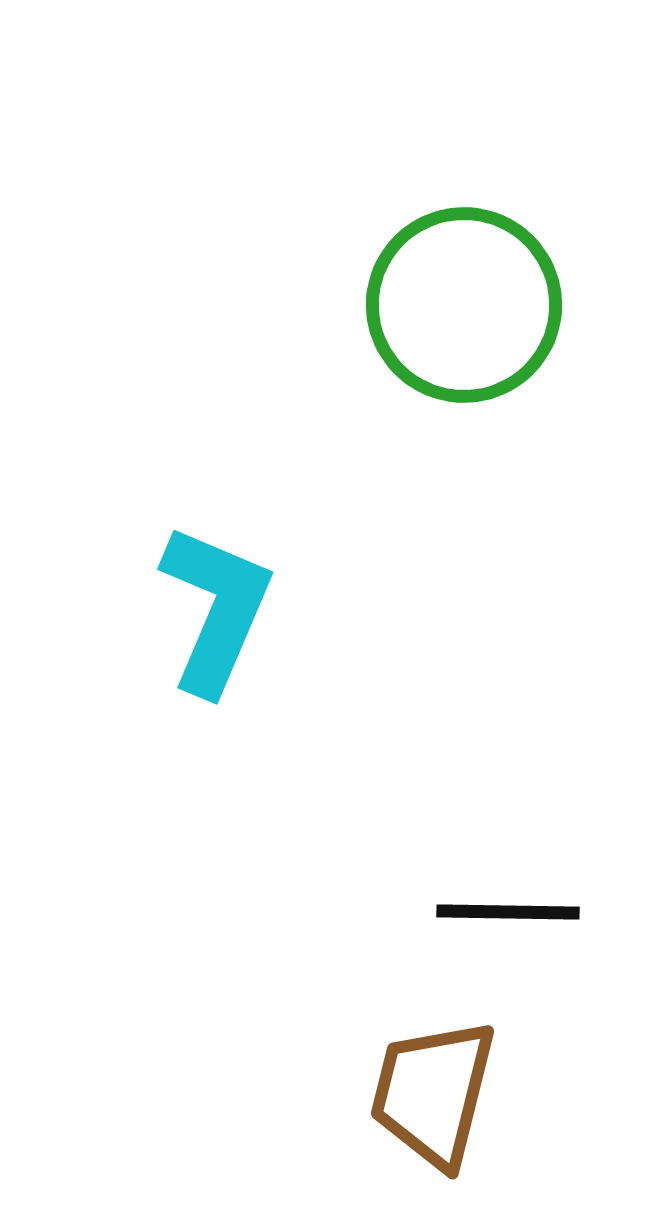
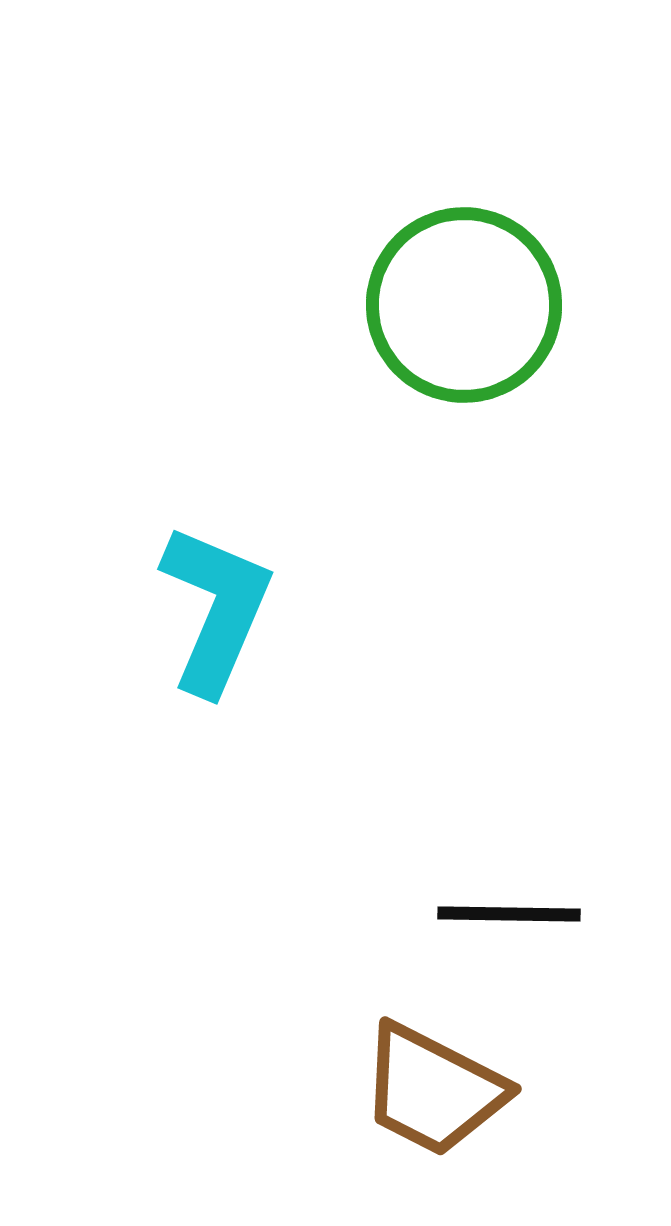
black line: moved 1 px right, 2 px down
brown trapezoid: moved 3 px up; rotated 77 degrees counterclockwise
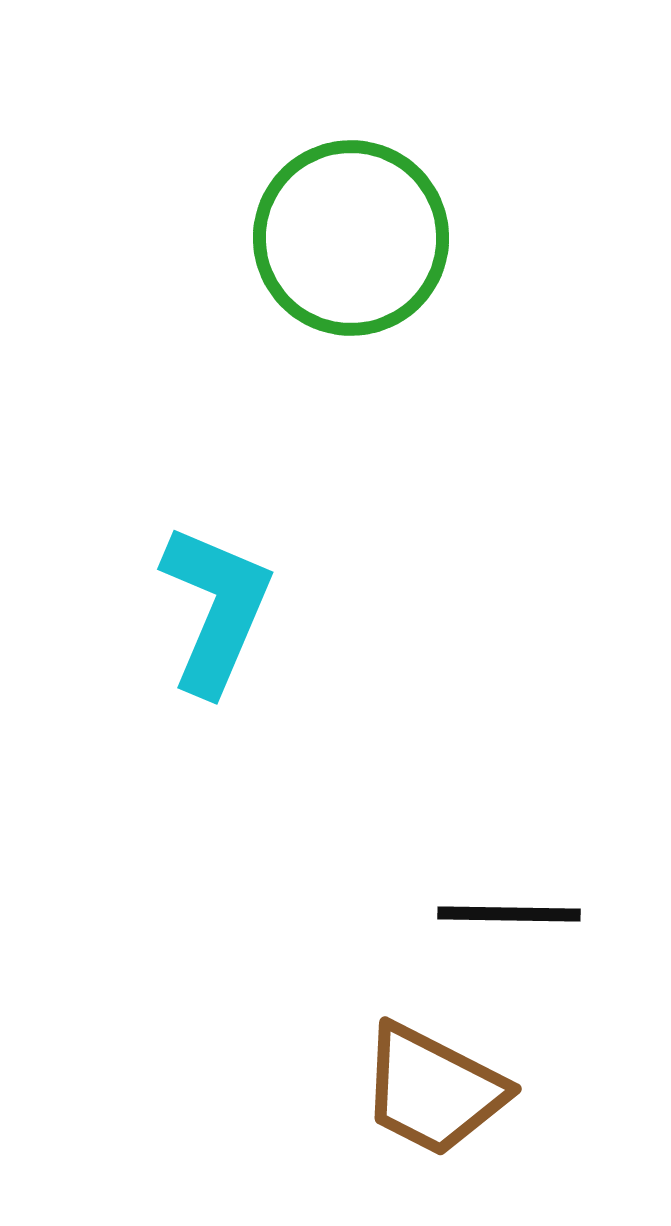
green circle: moved 113 px left, 67 px up
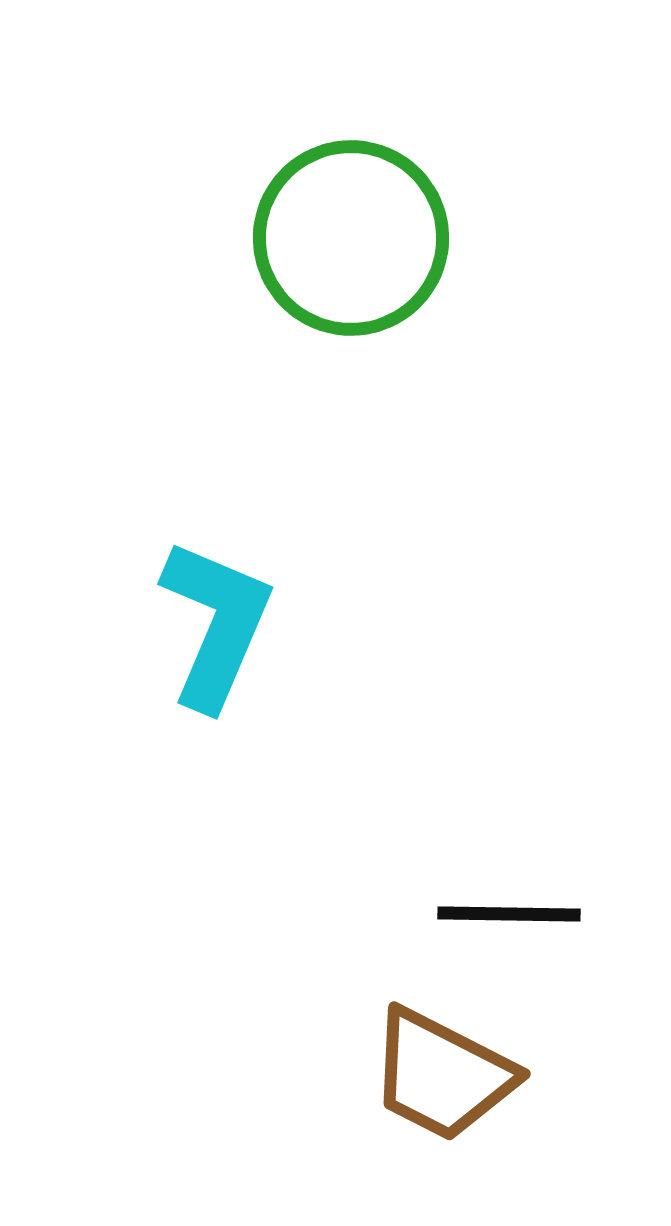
cyan L-shape: moved 15 px down
brown trapezoid: moved 9 px right, 15 px up
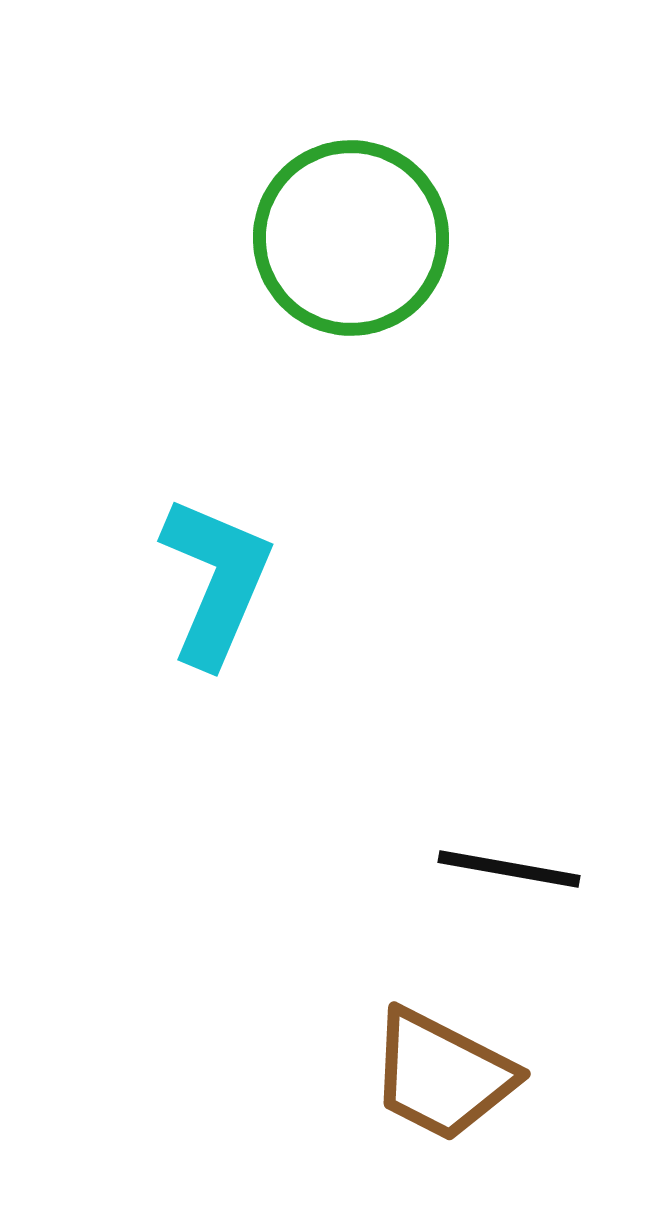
cyan L-shape: moved 43 px up
black line: moved 45 px up; rotated 9 degrees clockwise
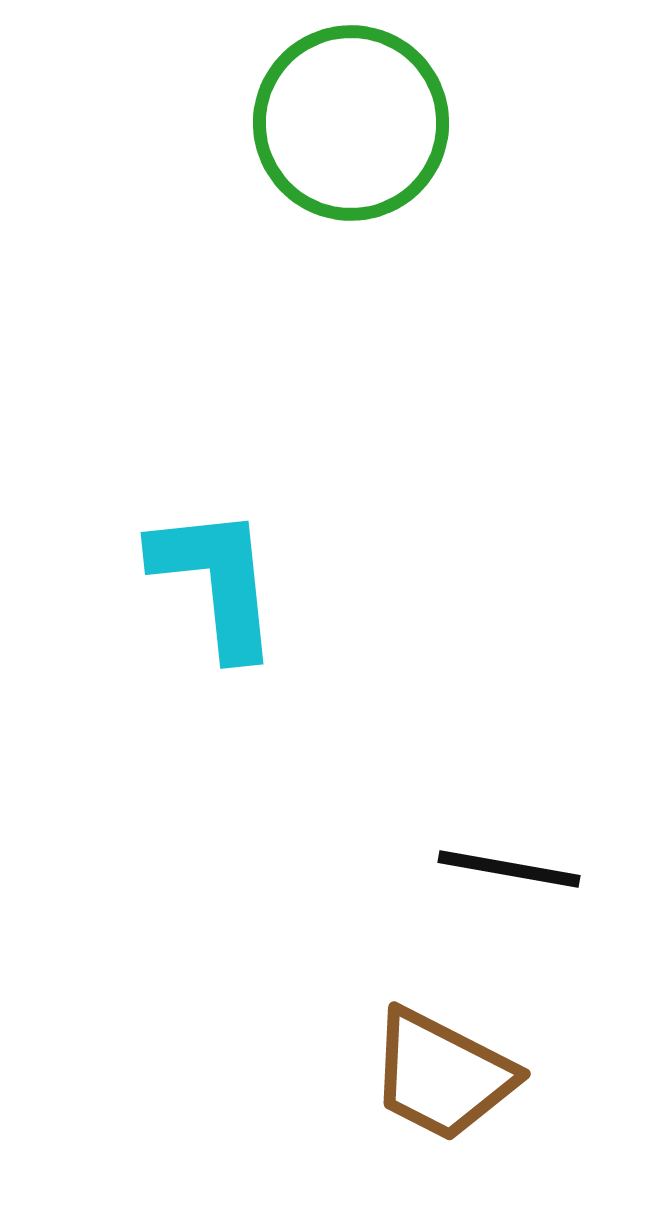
green circle: moved 115 px up
cyan L-shape: rotated 29 degrees counterclockwise
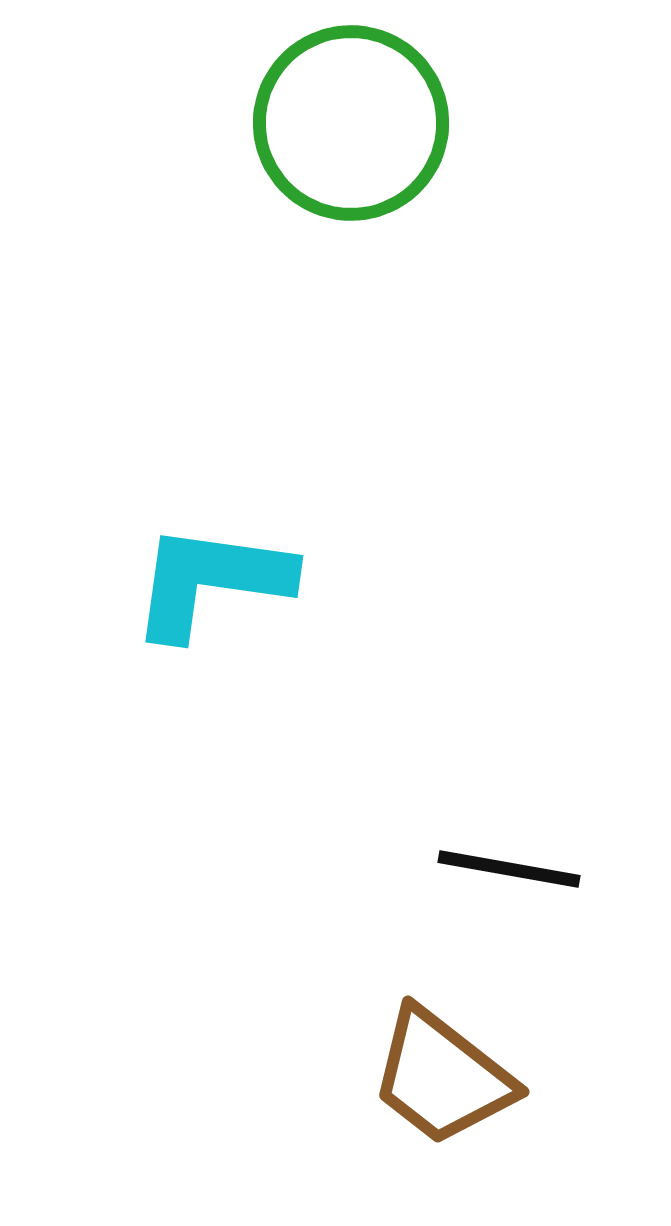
cyan L-shape: moved 5 px left; rotated 76 degrees counterclockwise
brown trapezoid: moved 2 px down; rotated 11 degrees clockwise
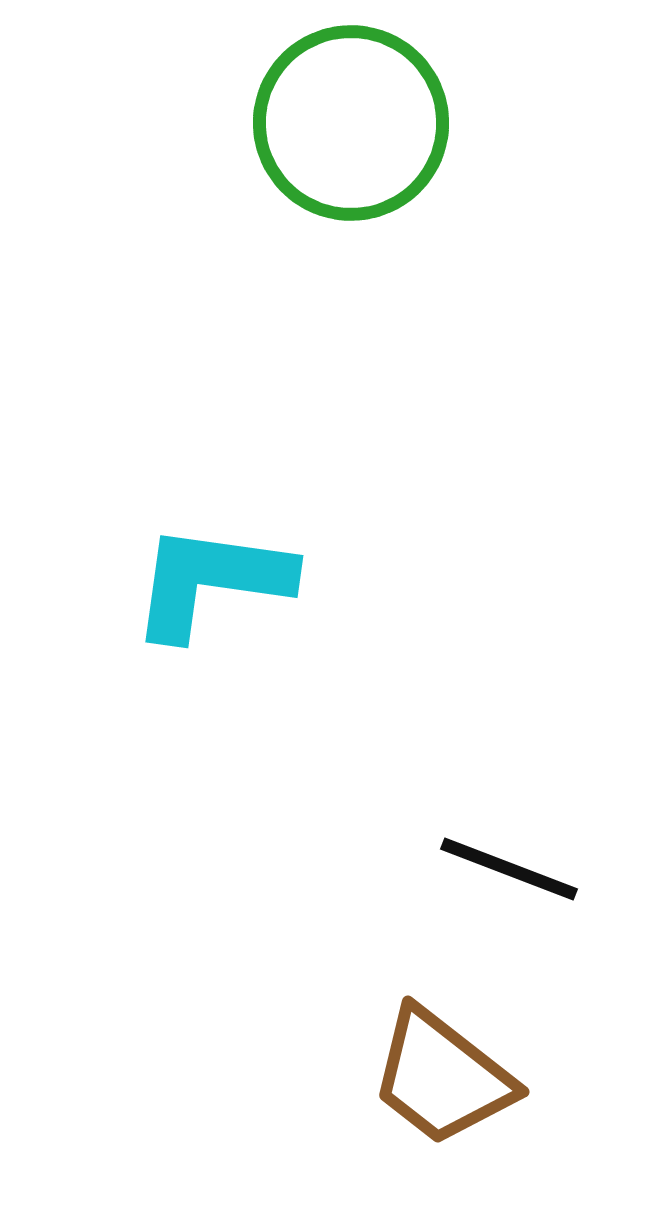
black line: rotated 11 degrees clockwise
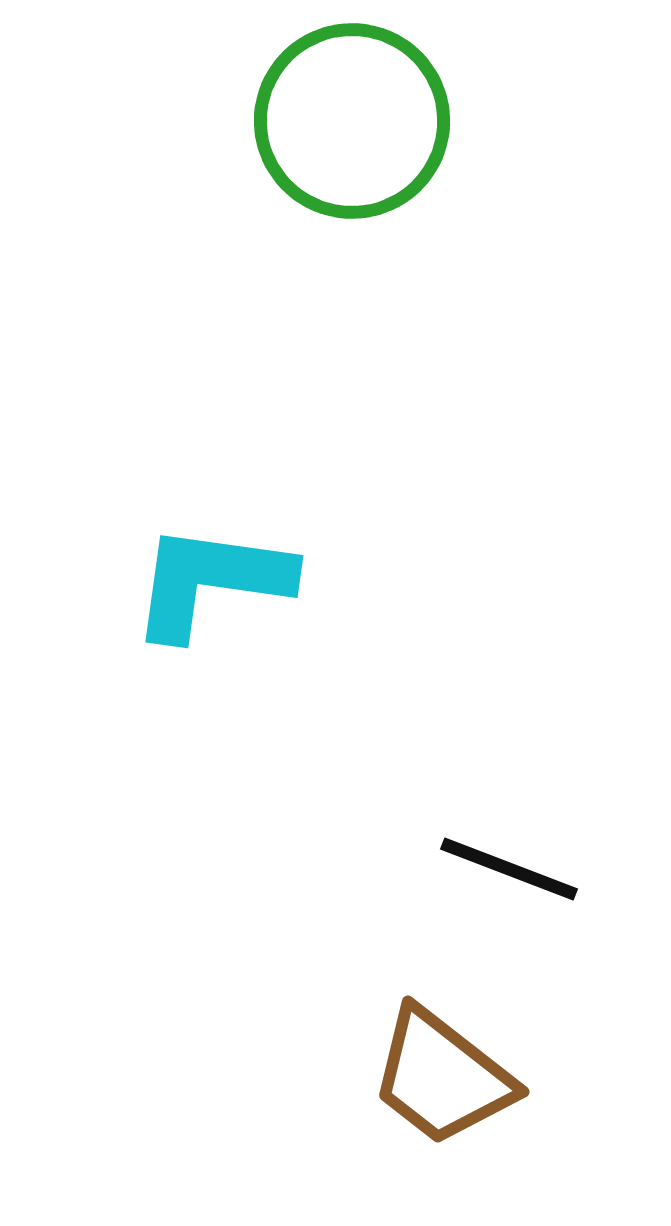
green circle: moved 1 px right, 2 px up
